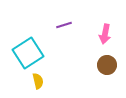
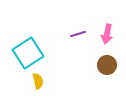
purple line: moved 14 px right, 9 px down
pink arrow: moved 2 px right
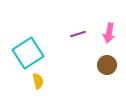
pink arrow: moved 2 px right, 1 px up
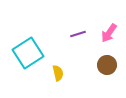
pink arrow: rotated 24 degrees clockwise
yellow semicircle: moved 20 px right, 8 px up
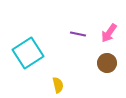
purple line: rotated 28 degrees clockwise
brown circle: moved 2 px up
yellow semicircle: moved 12 px down
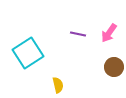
brown circle: moved 7 px right, 4 px down
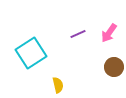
purple line: rotated 35 degrees counterclockwise
cyan square: moved 3 px right
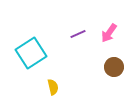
yellow semicircle: moved 5 px left, 2 px down
